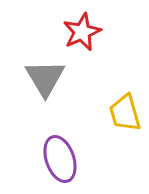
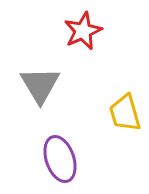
red star: moved 1 px right, 1 px up
gray triangle: moved 5 px left, 7 px down
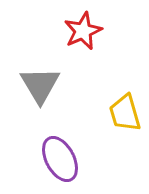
purple ellipse: rotated 9 degrees counterclockwise
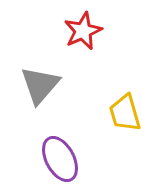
gray triangle: rotated 12 degrees clockwise
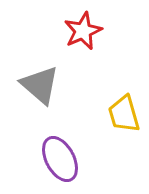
gray triangle: rotated 30 degrees counterclockwise
yellow trapezoid: moved 1 px left, 1 px down
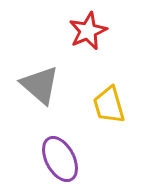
red star: moved 5 px right
yellow trapezoid: moved 15 px left, 9 px up
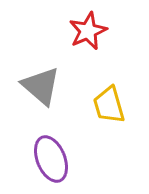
gray triangle: moved 1 px right, 1 px down
purple ellipse: moved 9 px left; rotated 6 degrees clockwise
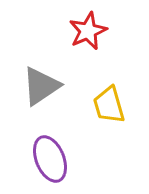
gray triangle: rotated 45 degrees clockwise
purple ellipse: moved 1 px left
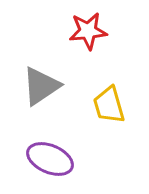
red star: rotated 18 degrees clockwise
purple ellipse: rotated 45 degrees counterclockwise
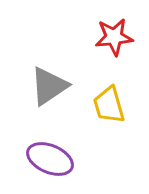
red star: moved 26 px right, 6 px down
gray triangle: moved 8 px right
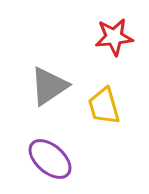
yellow trapezoid: moved 5 px left, 1 px down
purple ellipse: rotated 18 degrees clockwise
